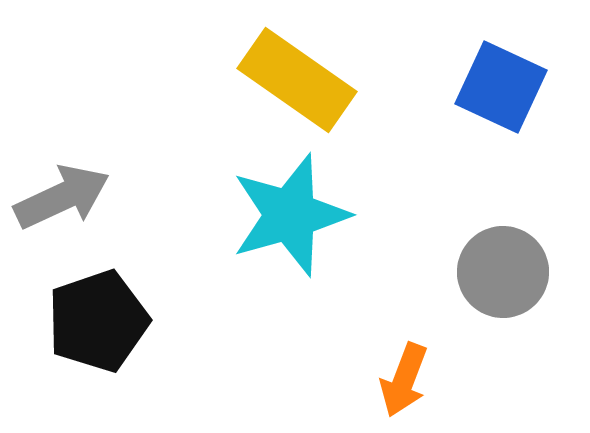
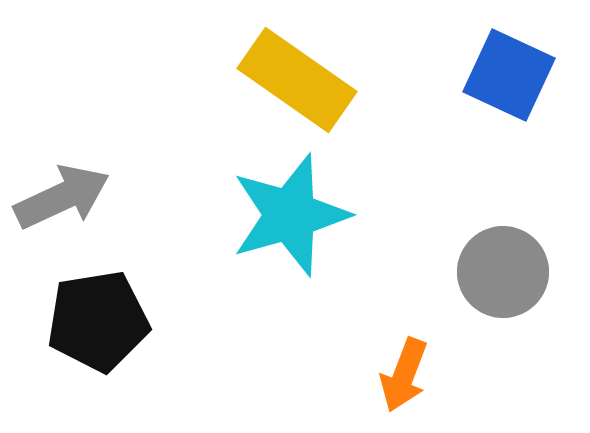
blue square: moved 8 px right, 12 px up
black pentagon: rotated 10 degrees clockwise
orange arrow: moved 5 px up
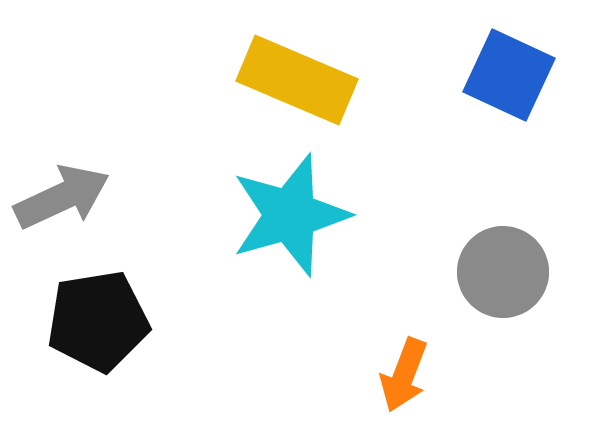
yellow rectangle: rotated 12 degrees counterclockwise
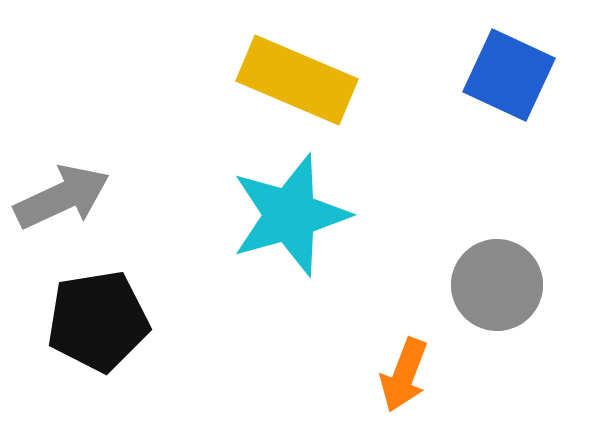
gray circle: moved 6 px left, 13 px down
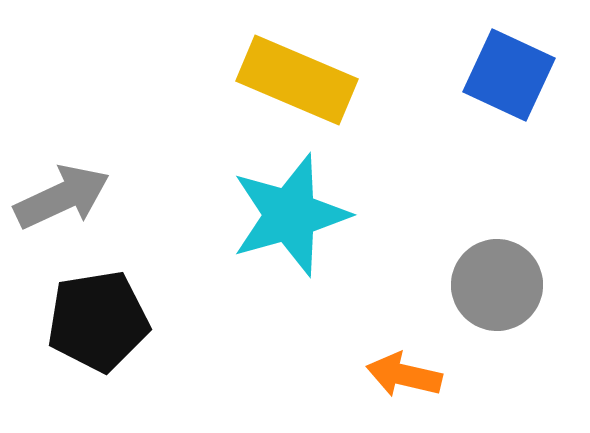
orange arrow: rotated 82 degrees clockwise
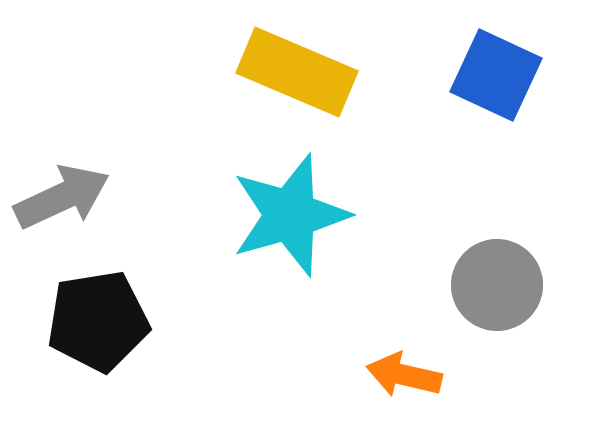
blue square: moved 13 px left
yellow rectangle: moved 8 px up
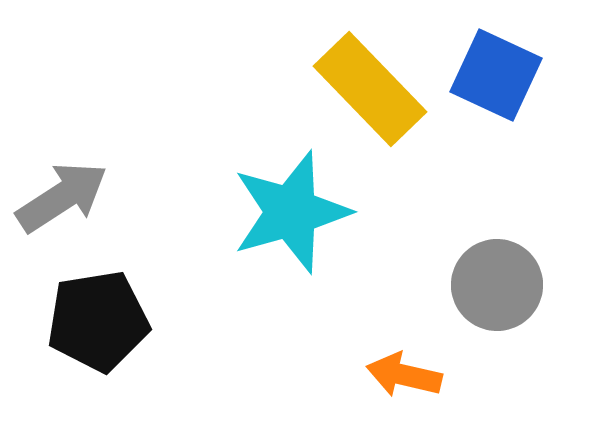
yellow rectangle: moved 73 px right, 17 px down; rotated 23 degrees clockwise
gray arrow: rotated 8 degrees counterclockwise
cyan star: moved 1 px right, 3 px up
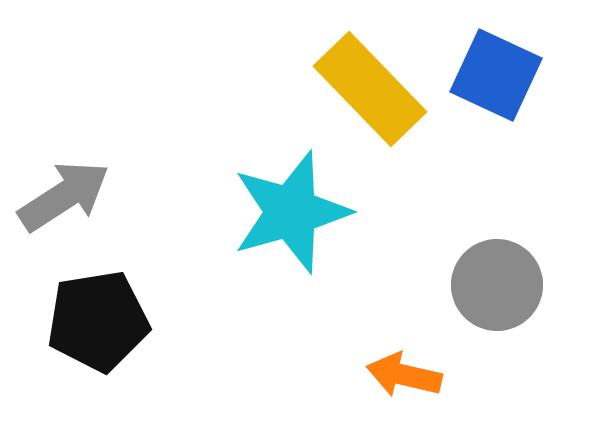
gray arrow: moved 2 px right, 1 px up
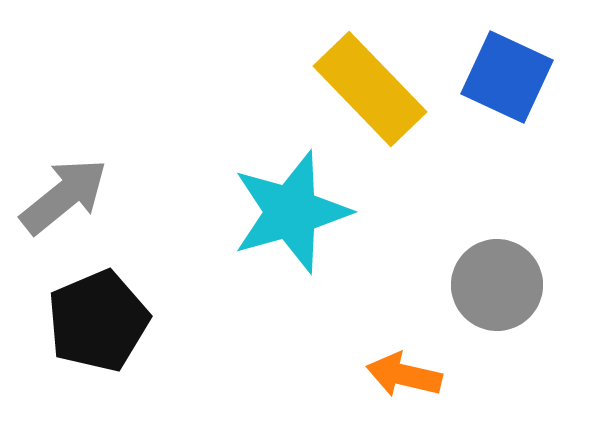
blue square: moved 11 px right, 2 px down
gray arrow: rotated 6 degrees counterclockwise
black pentagon: rotated 14 degrees counterclockwise
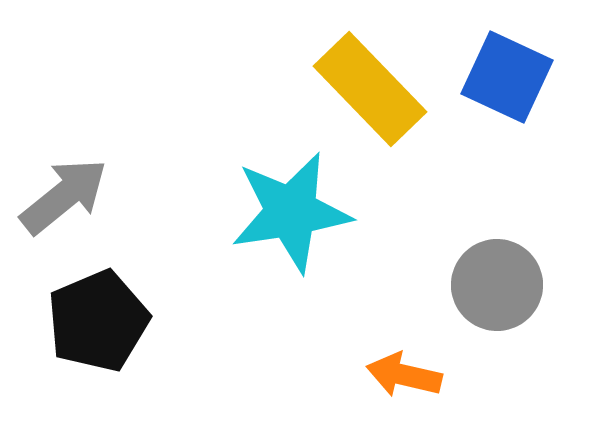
cyan star: rotated 7 degrees clockwise
